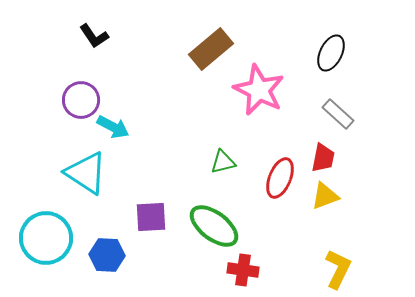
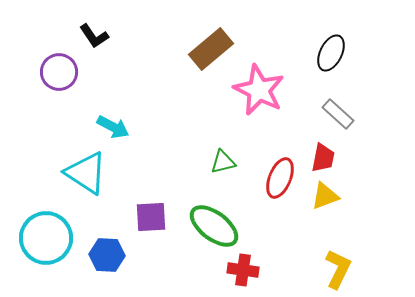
purple circle: moved 22 px left, 28 px up
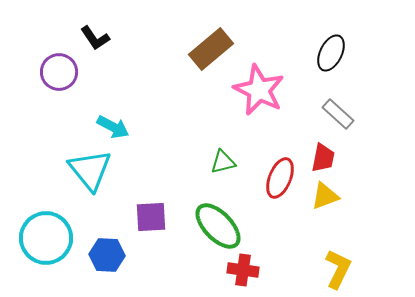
black L-shape: moved 1 px right, 2 px down
cyan triangle: moved 4 px right, 3 px up; rotated 18 degrees clockwise
green ellipse: moved 4 px right; rotated 9 degrees clockwise
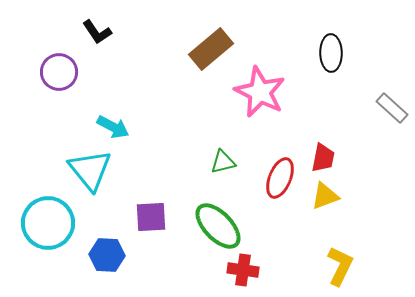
black L-shape: moved 2 px right, 6 px up
black ellipse: rotated 27 degrees counterclockwise
pink star: moved 1 px right, 2 px down
gray rectangle: moved 54 px right, 6 px up
cyan circle: moved 2 px right, 15 px up
yellow L-shape: moved 2 px right, 3 px up
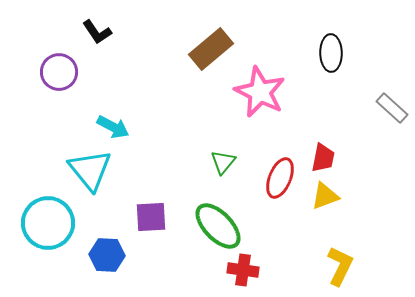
green triangle: rotated 36 degrees counterclockwise
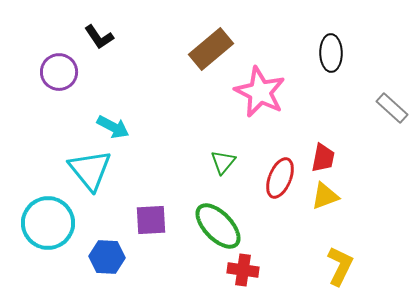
black L-shape: moved 2 px right, 5 px down
purple square: moved 3 px down
blue hexagon: moved 2 px down
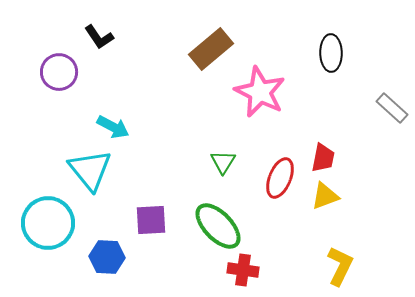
green triangle: rotated 8 degrees counterclockwise
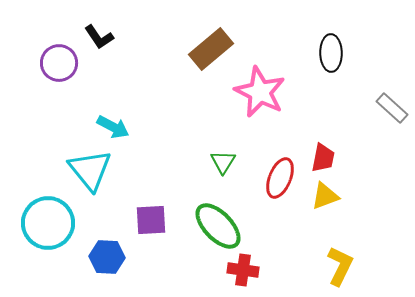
purple circle: moved 9 px up
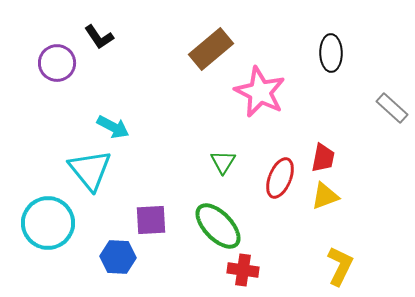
purple circle: moved 2 px left
blue hexagon: moved 11 px right
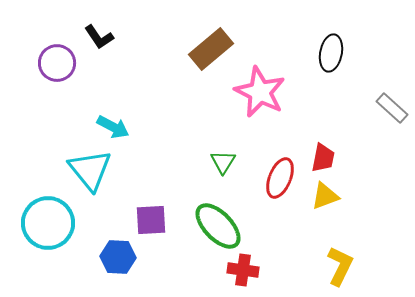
black ellipse: rotated 12 degrees clockwise
